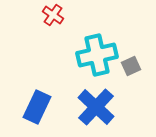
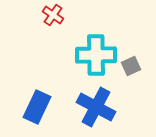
cyan cross: moved 1 px left; rotated 12 degrees clockwise
blue cross: rotated 15 degrees counterclockwise
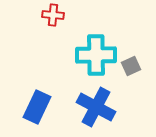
red cross: rotated 30 degrees counterclockwise
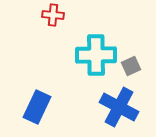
blue cross: moved 23 px right
